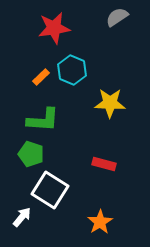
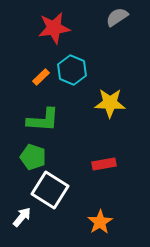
green pentagon: moved 2 px right, 3 px down
red rectangle: rotated 25 degrees counterclockwise
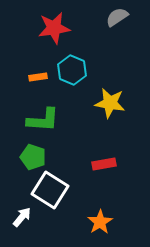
orange rectangle: moved 3 px left; rotated 36 degrees clockwise
yellow star: rotated 8 degrees clockwise
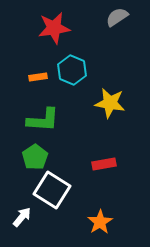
green pentagon: moved 2 px right; rotated 20 degrees clockwise
white square: moved 2 px right
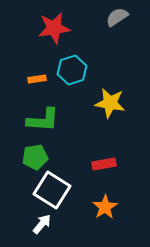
cyan hexagon: rotated 20 degrees clockwise
orange rectangle: moved 1 px left, 2 px down
green pentagon: rotated 25 degrees clockwise
white arrow: moved 20 px right, 7 px down
orange star: moved 5 px right, 15 px up
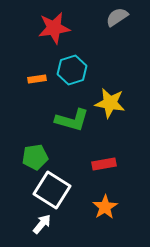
green L-shape: moved 29 px right; rotated 12 degrees clockwise
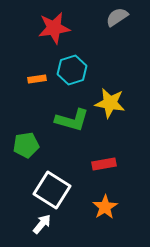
green pentagon: moved 9 px left, 12 px up
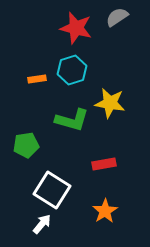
red star: moved 22 px right; rotated 24 degrees clockwise
orange star: moved 4 px down
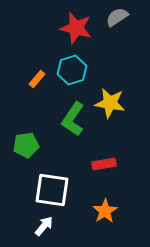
orange rectangle: rotated 42 degrees counterclockwise
green L-shape: moved 1 px right, 1 px up; rotated 108 degrees clockwise
white square: rotated 24 degrees counterclockwise
white arrow: moved 2 px right, 2 px down
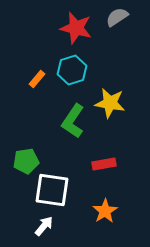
green L-shape: moved 2 px down
green pentagon: moved 16 px down
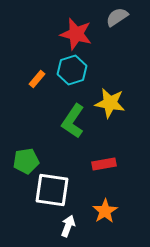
red star: moved 6 px down
white arrow: moved 24 px right; rotated 20 degrees counterclockwise
